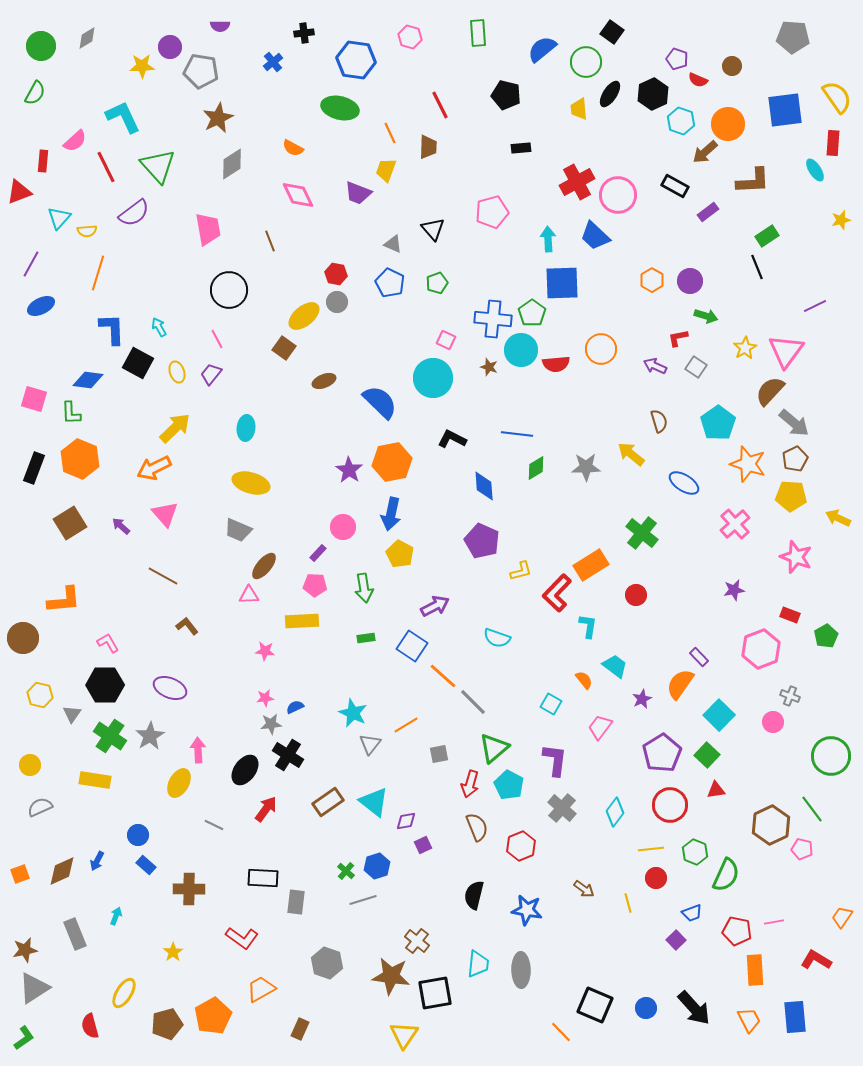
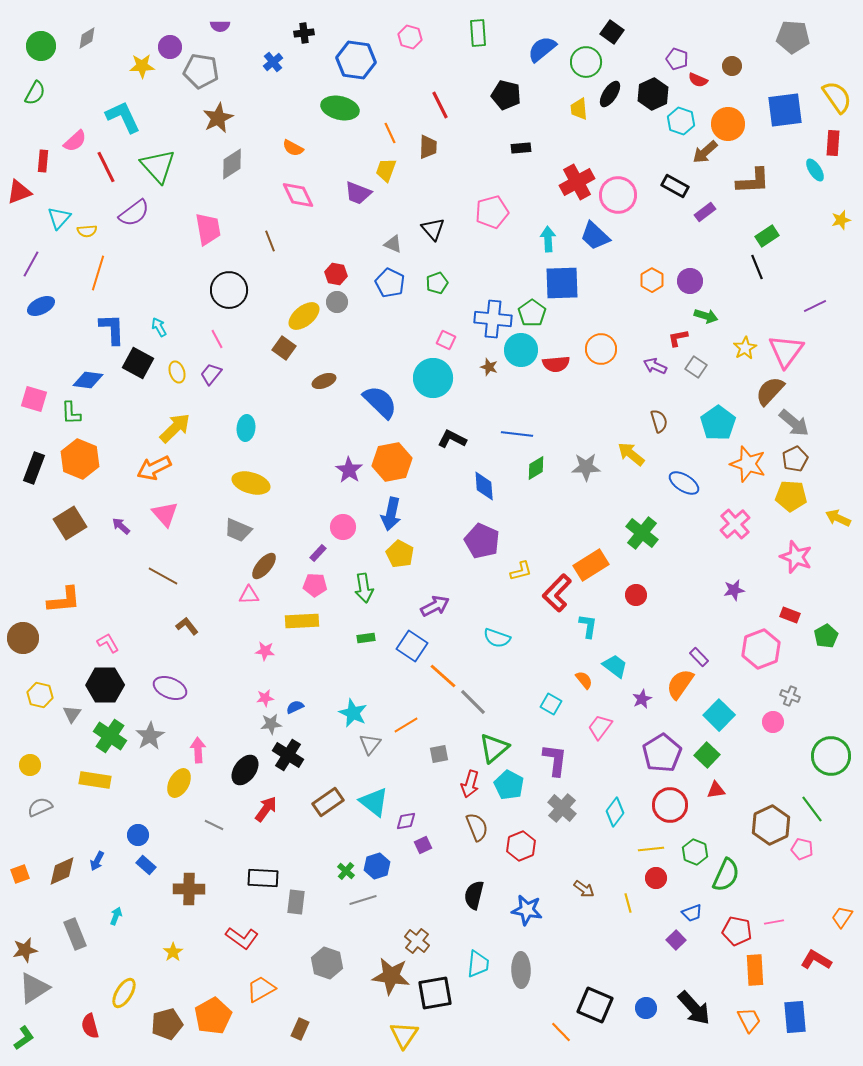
purple rectangle at (708, 212): moved 3 px left
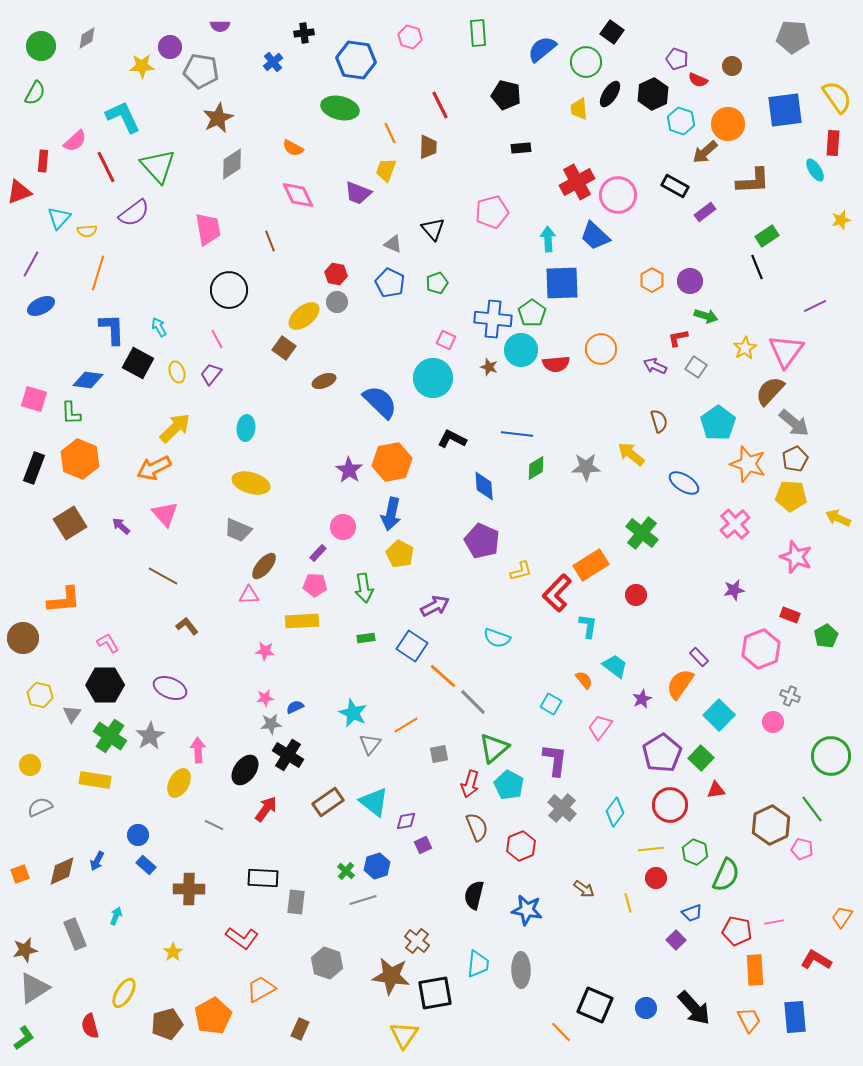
green square at (707, 755): moved 6 px left, 3 px down
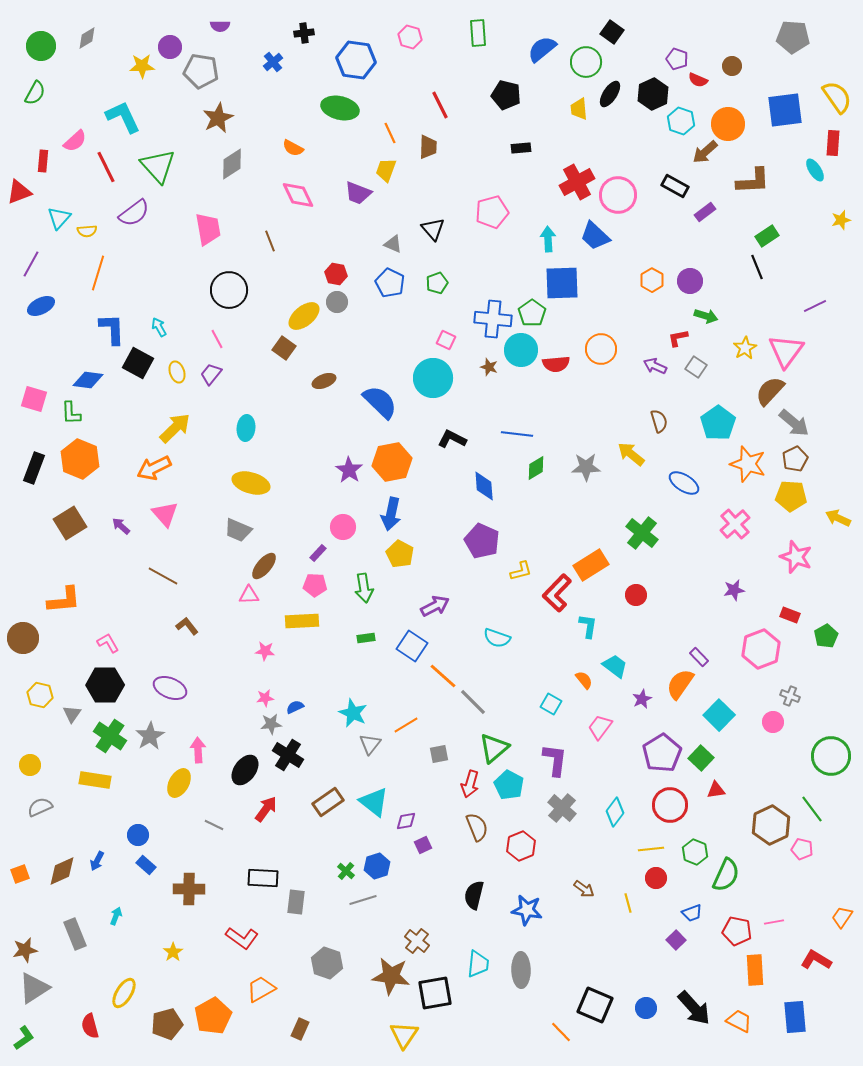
orange trapezoid at (749, 1020): moved 10 px left, 1 px down; rotated 36 degrees counterclockwise
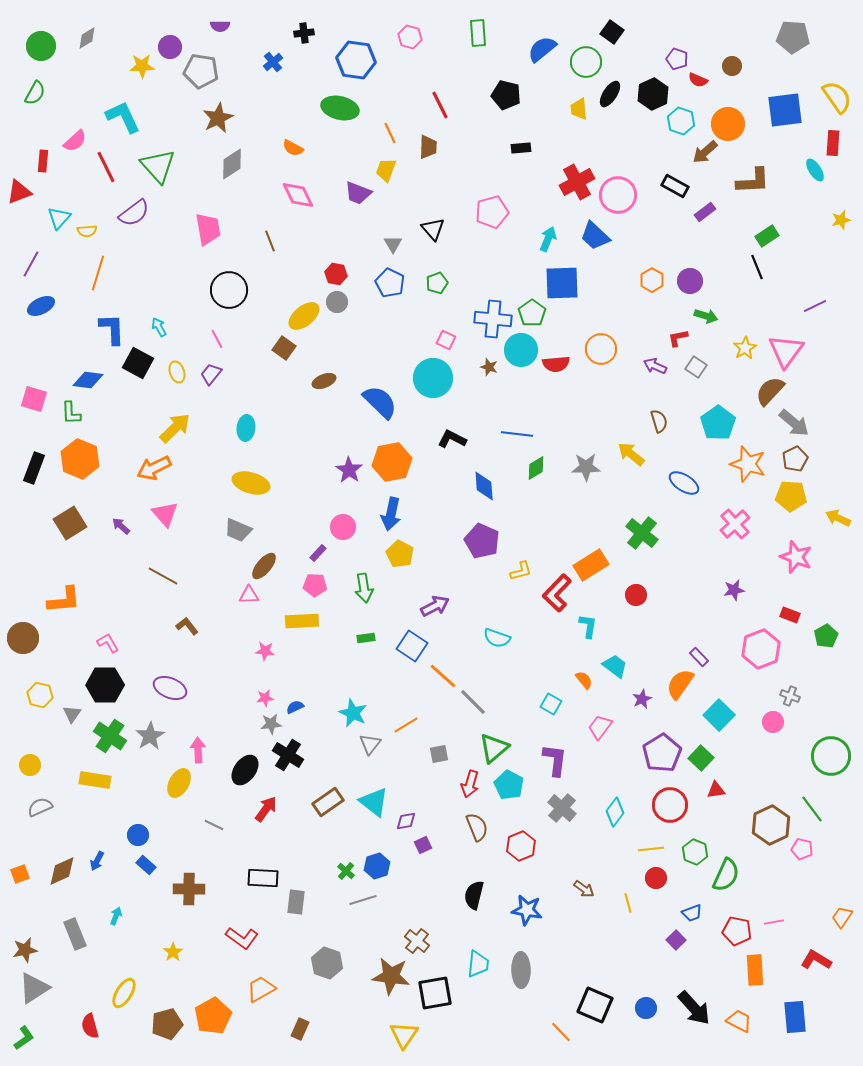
cyan arrow at (548, 239): rotated 25 degrees clockwise
gray triangle at (393, 244): rotated 36 degrees clockwise
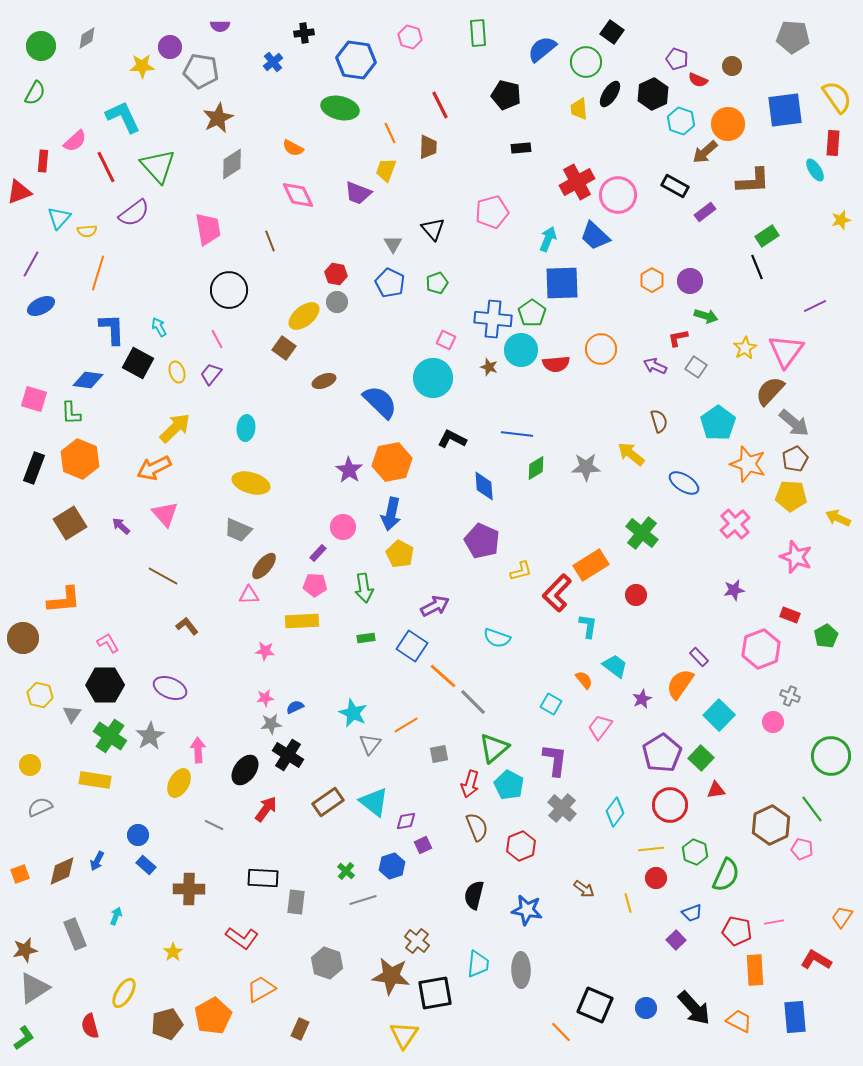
blue hexagon at (377, 866): moved 15 px right
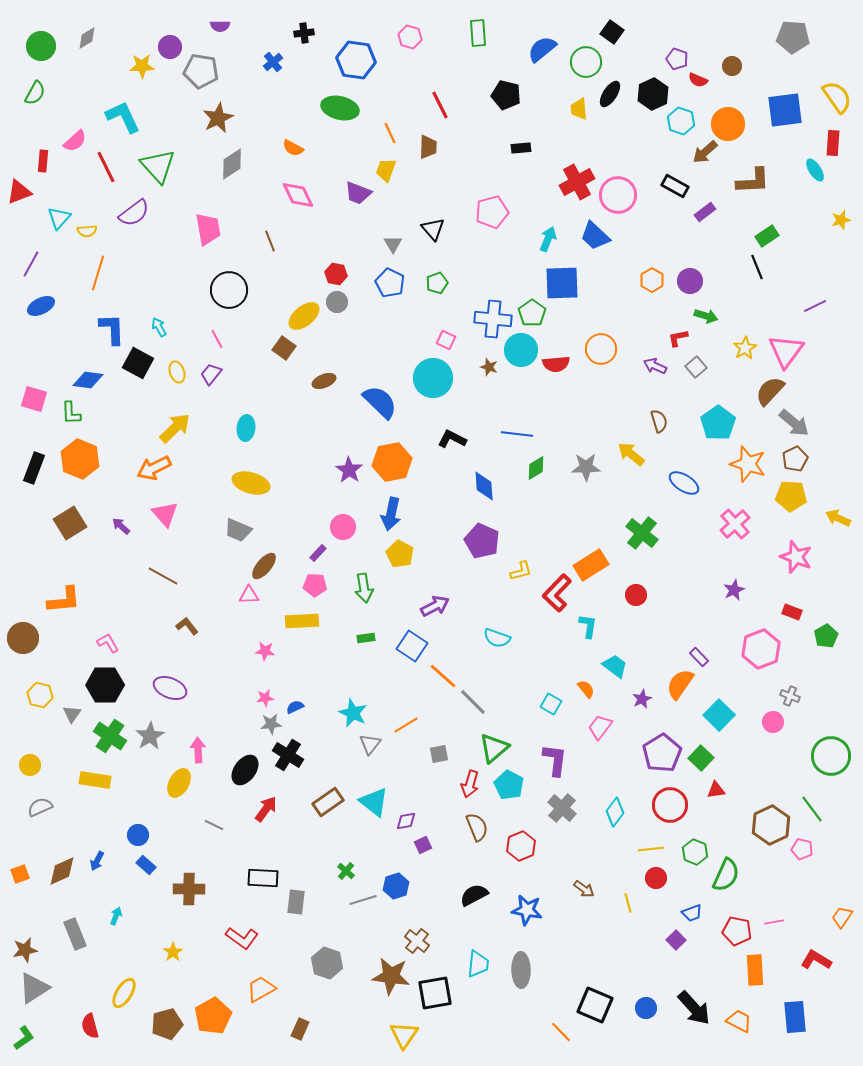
gray square at (696, 367): rotated 15 degrees clockwise
purple star at (734, 590): rotated 15 degrees counterclockwise
red rectangle at (790, 615): moved 2 px right, 3 px up
orange semicircle at (584, 680): moved 2 px right, 9 px down
blue hexagon at (392, 866): moved 4 px right, 20 px down
black semicircle at (474, 895): rotated 48 degrees clockwise
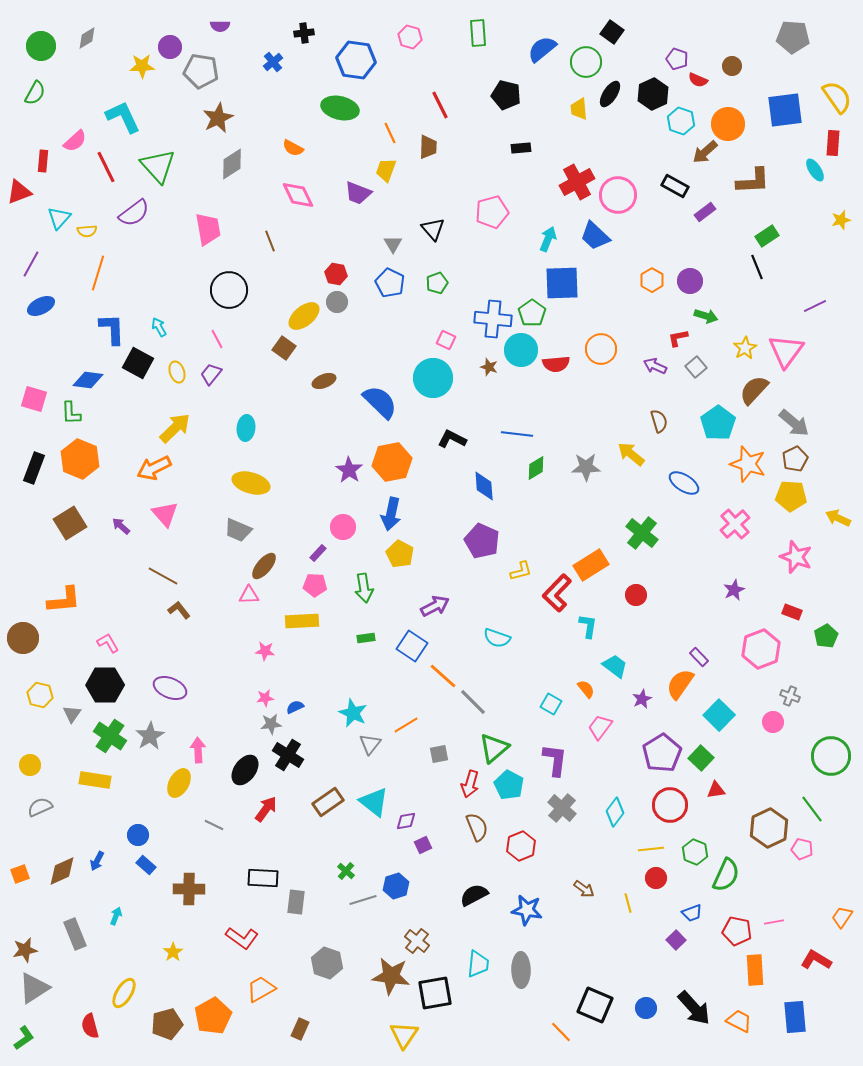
brown semicircle at (770, 391): moved 16 px left, 1 px up
brown L-shape at (187, 626): moved 8 px left, 16 px up
brown hexagon at (771, 825): moved 2 px left, 3 px down
